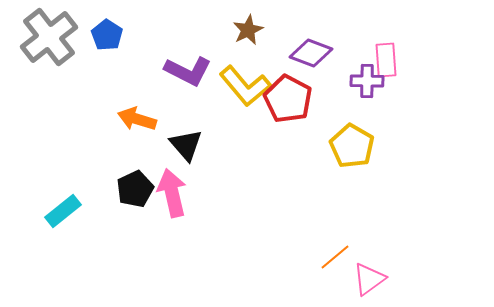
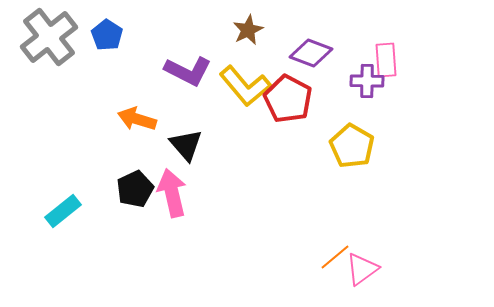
pink triangle: moved 7 px left, 10 px up
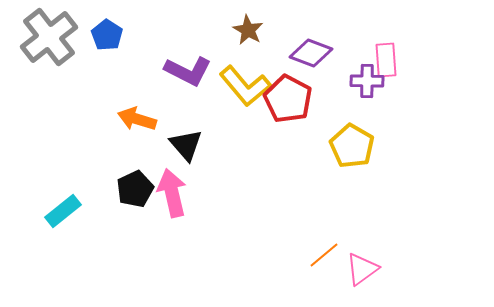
brown star: rotated 16 degrees counterclockwise
orange line: moved 11 px left, 2 px up
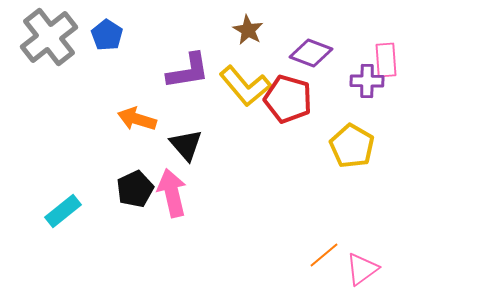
purple L-shape: rotated 36 degrees counterclockwise
red pentagon: rotated 12 degrees counterclockwise
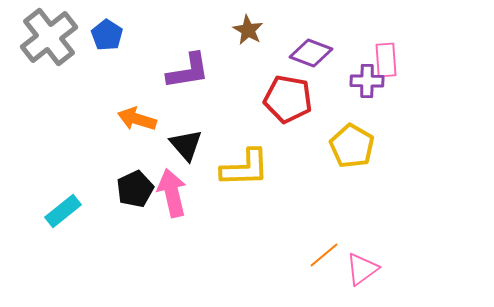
yellow L-shape: moved 82 px down; rotated 52 degrees counterclockwise
red pentagon: rotated 6 degrees counterclockwise
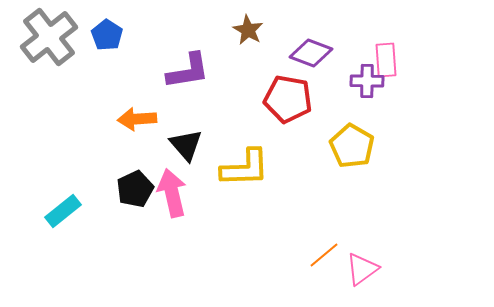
orange arrow: rotated 21 degrees counterclockwise
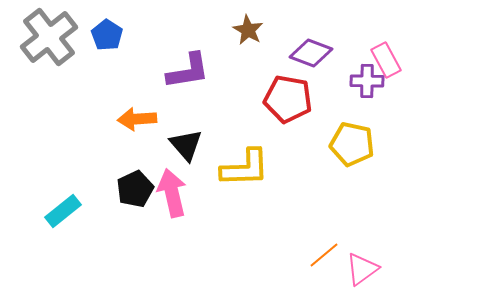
pink rectangle: rotated 24 degrees counterclockwise
yellow pentagon: moved 2 px up; rotated 18 degrees counterclockwise
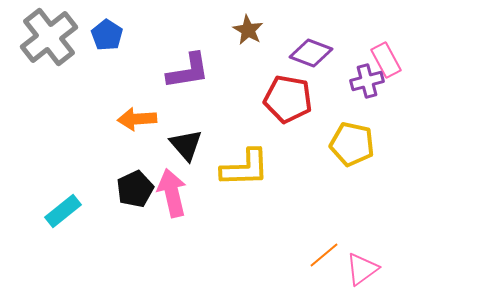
purple cross: rotated 16 degrees counterclockwise
